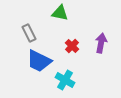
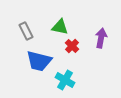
green triangle: moved 14 px down
gray rectangle: moved 3 px left, 2 px up
purple arrow: moved 5 px up
blue trapezoid: rotated 12 degrees counterclockwise
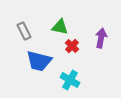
gray rectangle: moved 2 px left
cyan cross: moved 5 px right
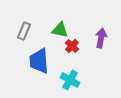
green triangle: moved 3 px down
gray rectangle: rotated 48 degrees clockwise
blue trapezoid: rotated 72 degrees clockwise
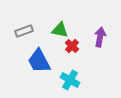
gray rectangle: rotated 48 degrees clockwise
purple arrow: moved 1 px left, 1 px up
blue trapezoid: rotated 24 degrees counterclockwise
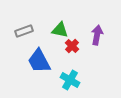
purple arrow: moved 3 px left, 2 px up
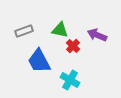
purple arrow: rotated 78 degrees counterclockwise
red cross: moved 1 px right
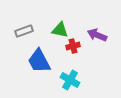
red cross: rotated 32 degrees clockwise
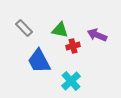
gray rectangle: moved 3 px up; rotated 66 degrees clockwise
cyan cross: moved 1 px right, 1 px down; rotated 18 degrees clockwise
